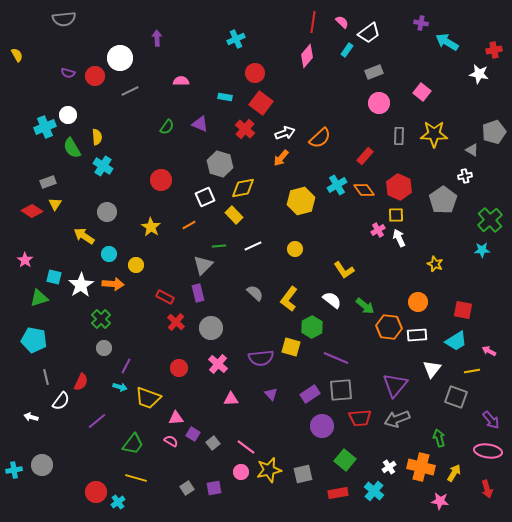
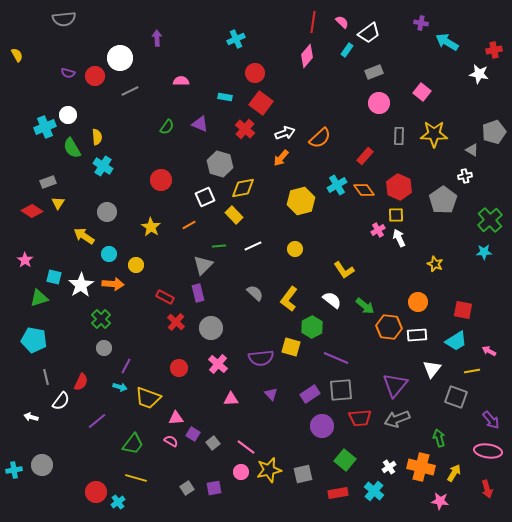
yellow triangle at (55, 204): moved 3 px right, 1 px up
cyan star at (482, 250): moved 2 px right, 2 px down
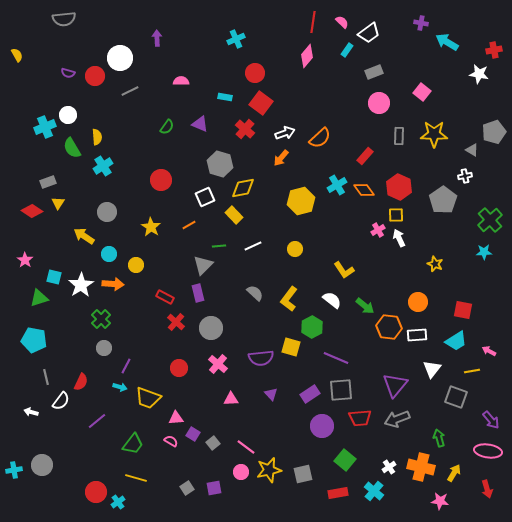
cyan cross at (103, 166): rotated 24 degrees clockwise
white arrow at (31, 417): moved 5 px up
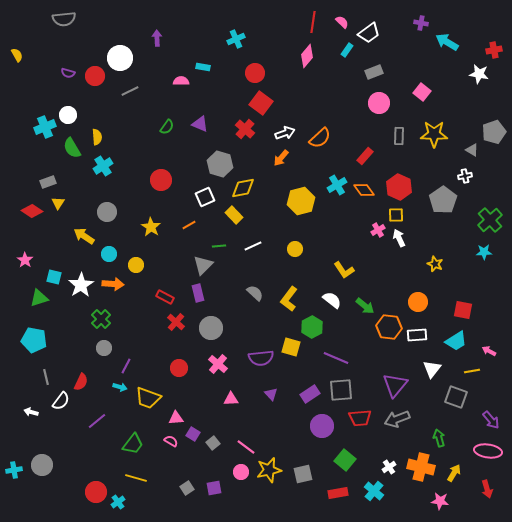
cyan rectangle at (225, 97): moved 22 px left, 30 px up
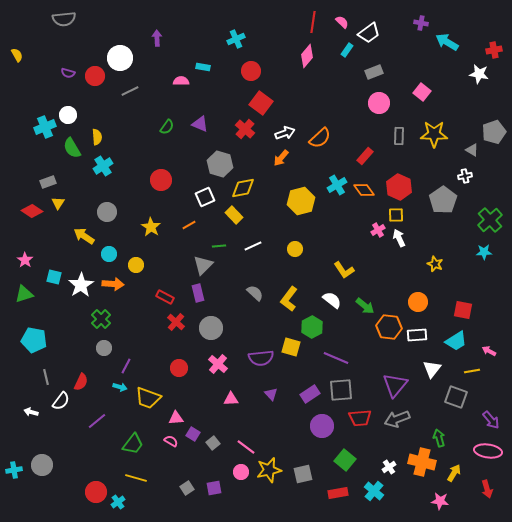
red circle at (255, 73): moved 4 px left, 2 px up
green triangle at (39, 298): moved 15 px left, 4 px up
orange cross at (421, 467): moved 1 px right, 5 px up
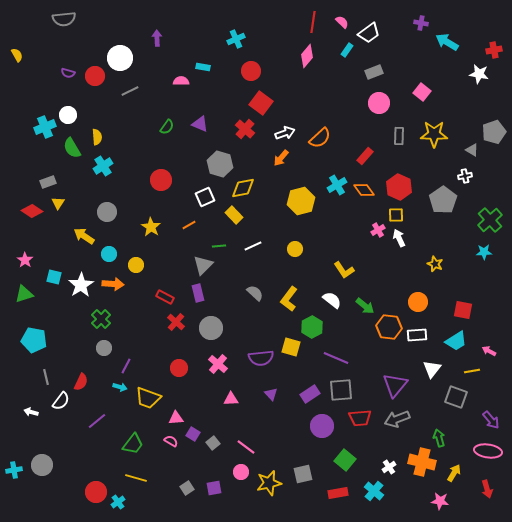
yellow star at (269, 470): moved 13 px down
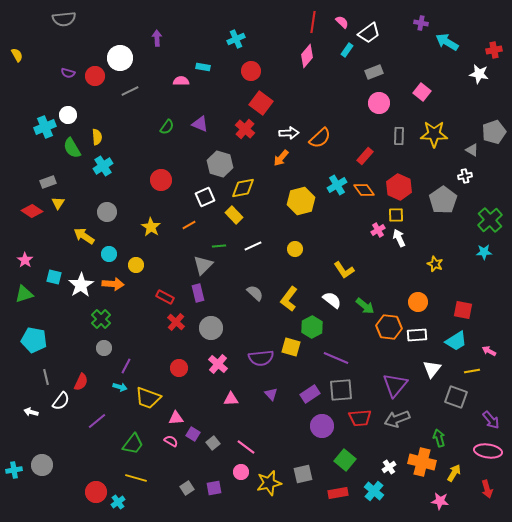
white arrow at (285, 133): moved 4 px right; rotated 18 degrees clockwise
